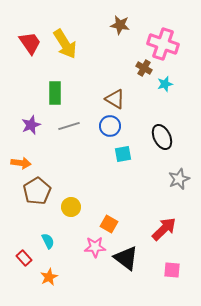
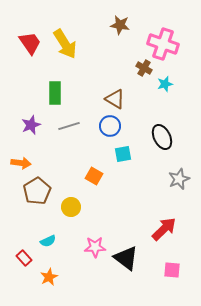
orange square: moved 15 px left, 48 px up
cyan semicircle: rotated 91 degrees clockwise
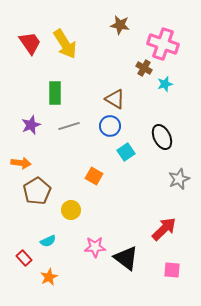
cyan square: moved 3 px right, 2 px up; rotated 24 degrees counterclockwise
yellow circle: moved 3 px down
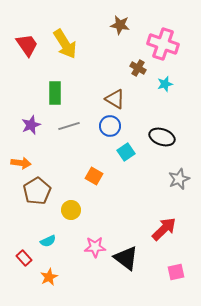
red trapezoid: moved 3 px left, 2 px down
brown cross: moved 6 px left
black ellipse: rotated 45 degrees counterclockwise
pink square: moved 4 px right, 2 px down; rotated 18 degrees counterclockwise
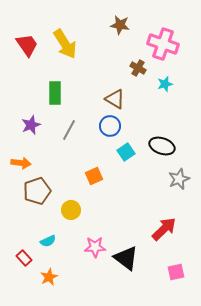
gray line: moved 4 px down; rotated 45 degrees counterclockwise
black ellipse: moved 9 px down
orange square: rotated 36 degrees clockwise
brown pentagon: rotated 12 degrees clockwise
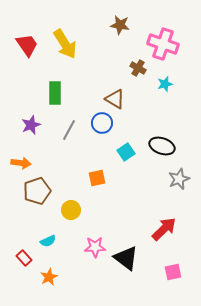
blue circle: moved 8 px left, 3 px up
orange square: moved 3 px right, 2 px down; rotated 12 degrees clockwise
pink square: moved 3 px left
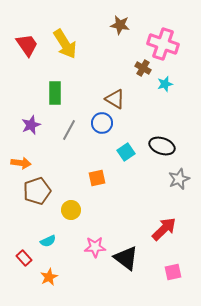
brown cross: moved 5 px right
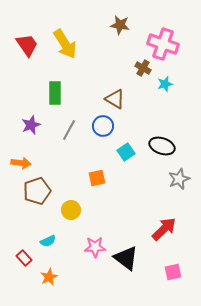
blue circle: moved 1 px right, 3 px down
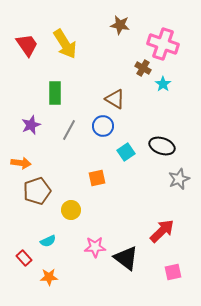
cyan star: moved 2 px left; rotated 21 degrees counterclockwise
red arrow: moved 2 px left, 2 px down
orange star: rotated 24 degrees clockwise
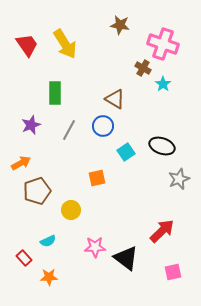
orange arrow: rotated 36 degrees counterclockwise
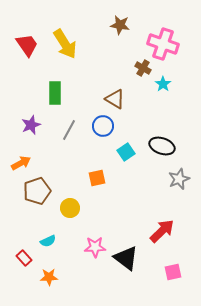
yellow circle: moved 1 px left, 2 px up
